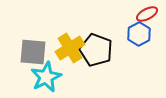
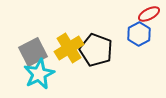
red ellipse: moved 2 px right
yellow cross: moved 1 px left
gray square: rotated 32 degrees counterclockwise
cyan star: moved 7 px left, 3 px up
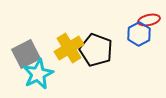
red ellipse: moved 6 px down; rotated 15 degrees clockwise
gray square: moved 7 px left, 2 px down
cyan star: moved 1 px left
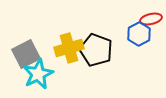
red ellipse: moved 2 px right, 1 px up
yellow cross: rotated 16 degrees clockwise
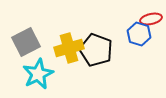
blue hexagon: rotated 15 degrees counterclockwise
gray square: moved 12 px up
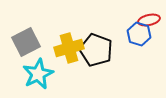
red ellipse: moved 2 px left, 1 px down
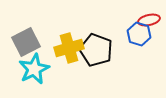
cyan star: moved 4 px left, 5 px up
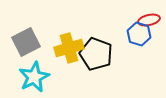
black pentagon: moved 4 px down
cyan star: moved 8 px down
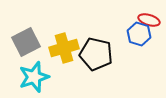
red ellipse: rotated 30 degrees clockwise
yellow cross: moved 5 px left
black pentagon: rotated 8 degrees counterclockwise
cyan star: rotated 8 degrees clockwise
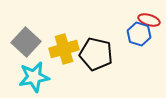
gray square: rotated 20 degrees counterclockwise
yellow cross: moved 1 px down
cyan star: rotated 8 degrees clockwise
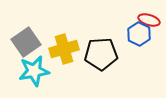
blue hexagon: rotated 10 degrees clockwise
gray square: rotated 12 degrees clockwise
black pentagon: moved 5 px right; rotated 16 degrees counterclockwise
cyan star: moved 6 px up
